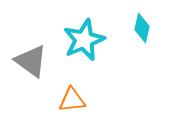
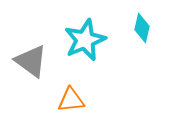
cyan star: moved 1 px right
orange triangle: moved 1 px left
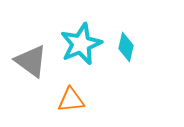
cyan diamond: moved 16 px left, 19 px down
cyan star: moved 4 px left, 4 px down
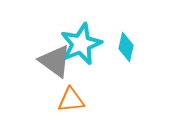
gray triangle: moved 24 px right
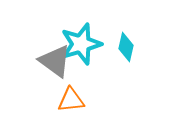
cyan star: rotated 6 degrees clockwise
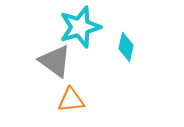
cyan star: moved 1 px left, 17 px up
